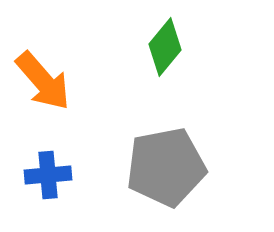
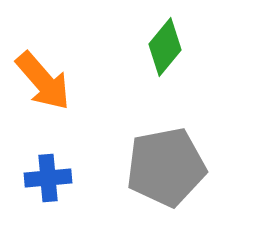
blue cross: moved 3 px down
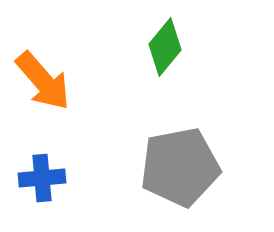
gray pentagon: moved 14 px right
blue cross: moved 6 px left
